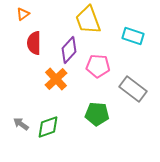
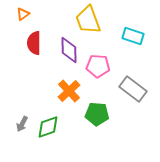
purple diamond: rotated 44 degrees counterclockwise
orange cross: moved 13 px right, 12 px down
gray arrow: moved 1 px right; rotated 98 degrees counterclockwise
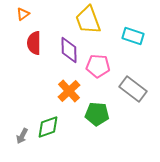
gray arrow: moved 12 px down
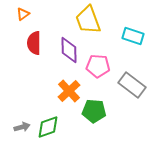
gray rectangle: moved 1 px left, 4 px up
green pentagon: moved 3 px left, 3 px up
gray arrow: moved 9 px up; rotated 133 degrees counterclockwise
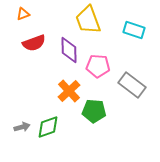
orange triangle: rotated 16 degrees clockwise
cyan rectangle: moved 1 px right, 6 px up
red semicircle: rotated 110 degrees counterclockwise
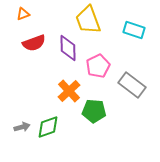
purple diamond: moved 1 px left, 2 px up
pink pentagon: rotated 30 degrees counterclockwise
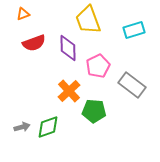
cyan rectangle: rotated 35 degrees counterclockwise
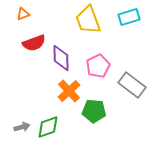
cyan rectangle: moved 5 px left, 13 px up
purple diamond: moved 7 px left, 10 px down
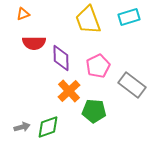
red semicircle: rotated 20 degrees clockwise
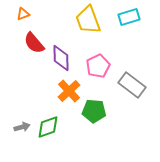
red semicircle: rotated 50 degrees clockwise
